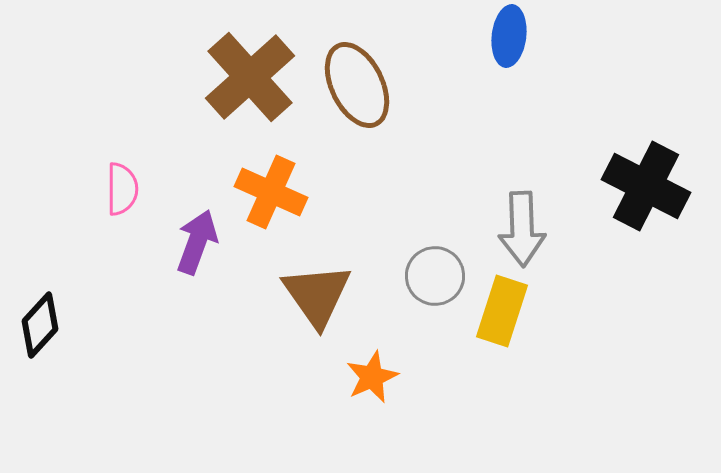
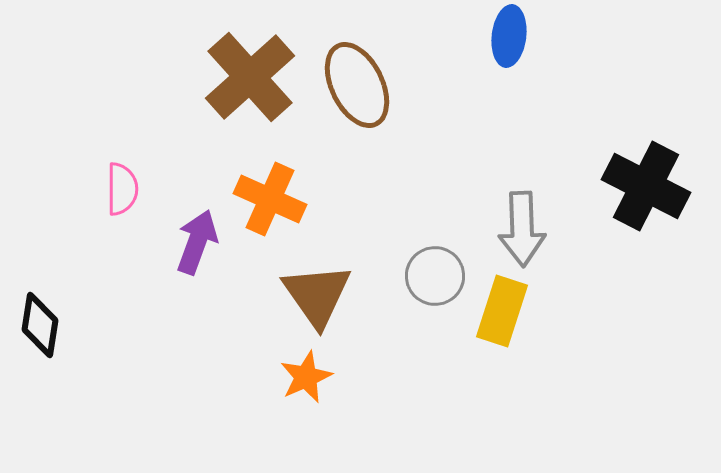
orange cross: moved 1 px left, 7 px down
black diamond: rotated 34 degrees counterclockwise
orange star: moved 66 px left
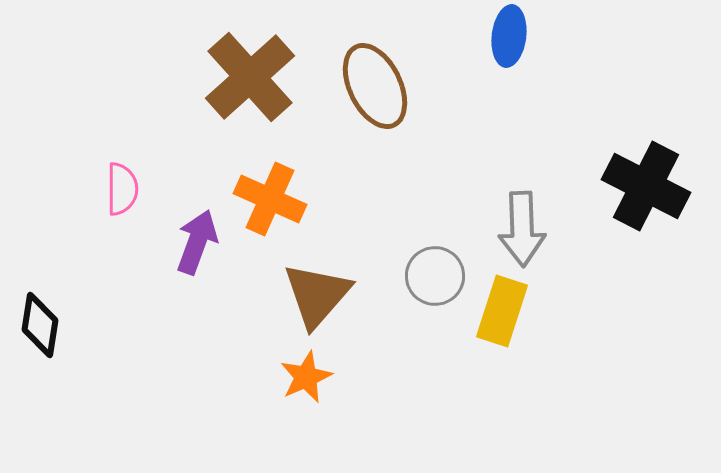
brown ellipse: moved 18 px right, 1 px down
brown triangle: rotated 16 degrees clockwise
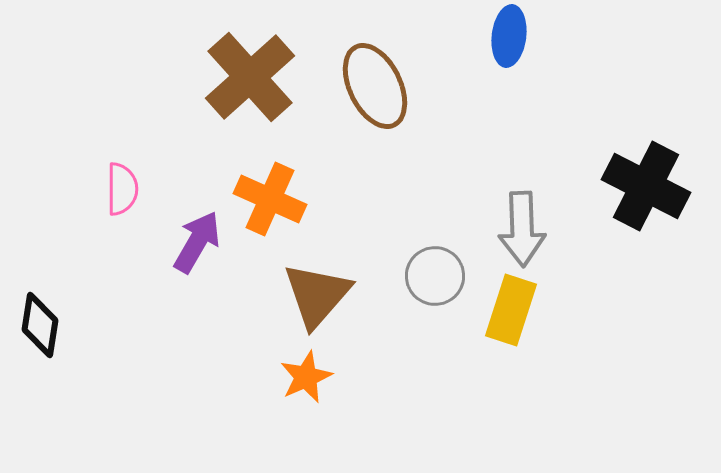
purple arrow: rotated 10 degrees clockwise
yellow rectangle: moved 9 px right, 1 px up
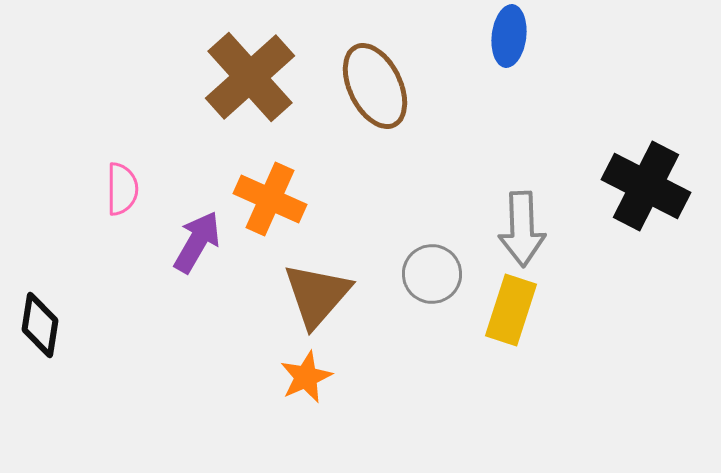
gray circle: moved 3 px left, 2 px up
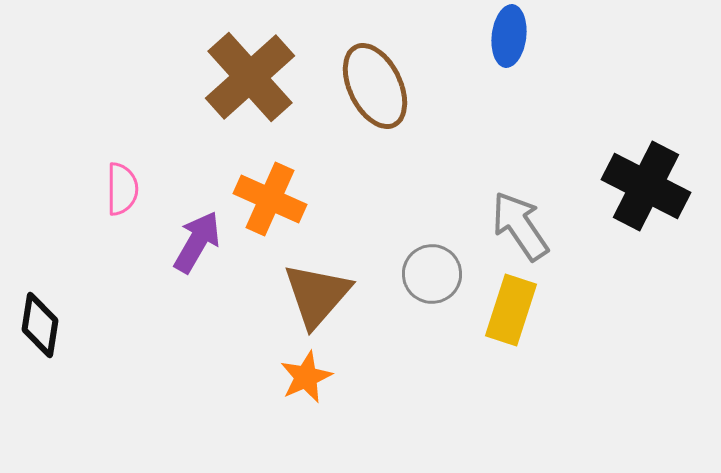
gray arrow: moved 2 px left, 3 px up; rotated 148 degrees clockwise
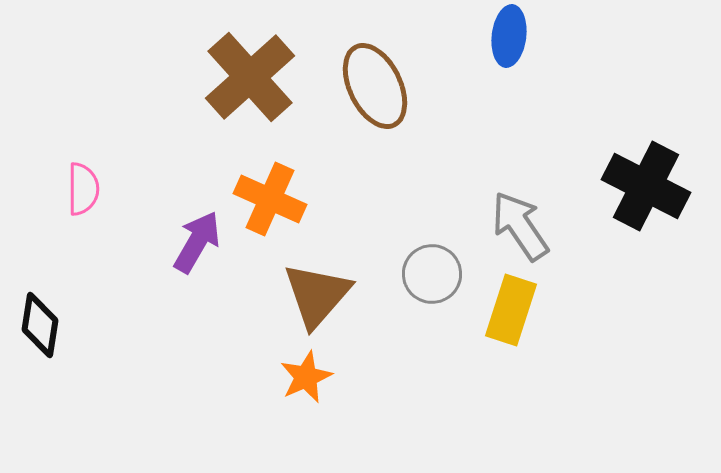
pink semicircle: moved 39 px left
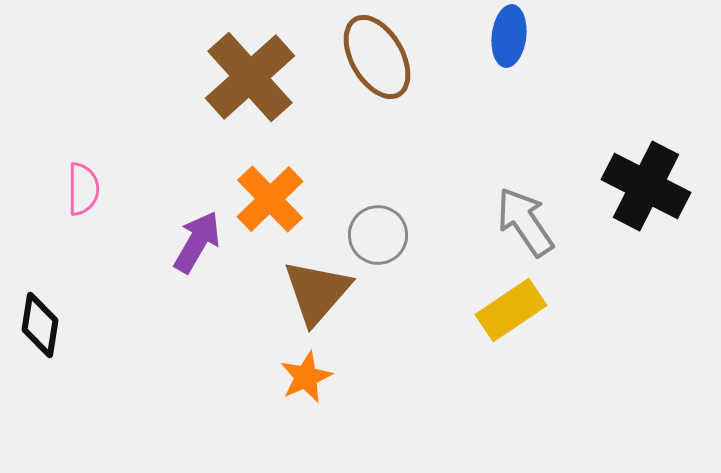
brown ellipse: moved 2 px right, 29 px up; rotated 4 degrees counterclockwise
orange cross: rotated 22 degrees clockwise
gray arrow: moved 5 px right, 4 px up
gray circle: moved 54 px left, 39 px up
brown triangle: moved 3 px up
yellow rectangle: rotated 38 degrees clockwise
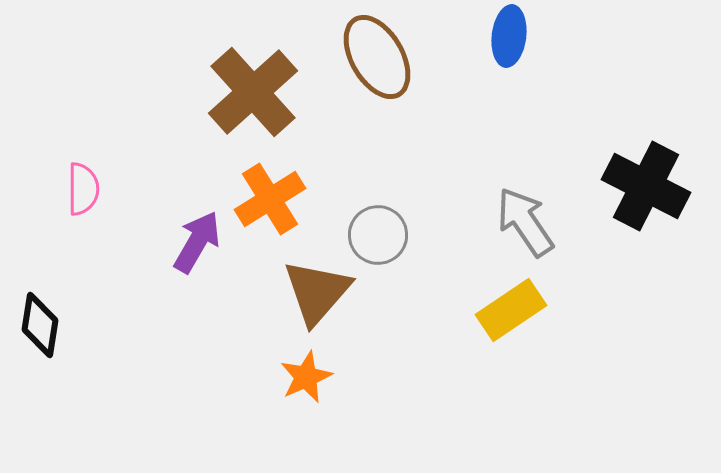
brown cross: moved 3 px right, 15 px down
orange cross: rotated 12 degrees clockwise
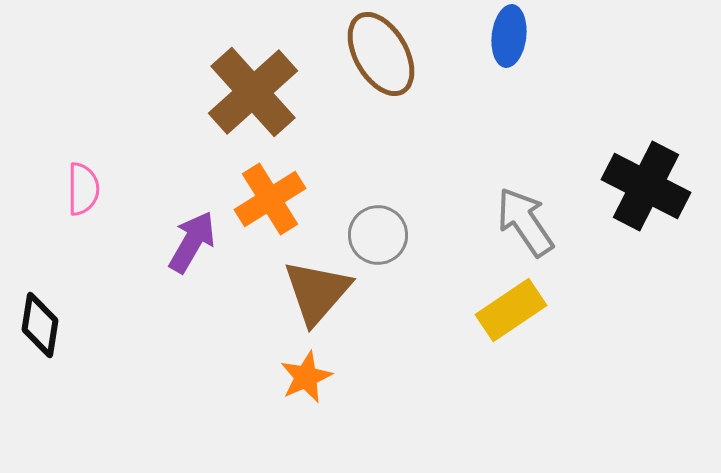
brown ellipse: moved 4 px right, 3 px up
purple arrow: moved 5 px left
